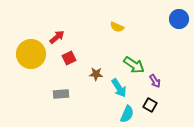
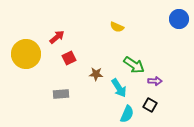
yellow circle: moved 5 px left
purple arrow: rotated 56 degrees counterclockwise
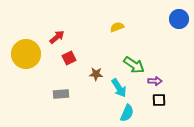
yellow semicircle: rotated 136 degrees clockwise
black square: moved 9 px right, 5 px up; rotated 32 degrees counterclockwise
cyan semicircle: moved 1 px up
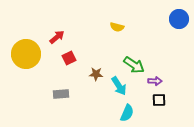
yellow semicircle: rotated 144 degrees counterclockwise
cyan arrow: moved 2 px up
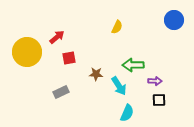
blue circle: moved 5 px left, 1 px down
yellow semicircle: rotated 80 degrees counterclockwise
yellow circle: moved 1 px right, 2 px up
red square: rotated 16 degrees clockwise
green arrow: moved 1 px left; rotated 145 degrees clockwise
gray rectangle: moved 2 px up; rotated 21 degrees counterclockwise
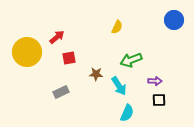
green arrow: moved 2 px left, 5 px up; rotated 20 degrees counterclockwise
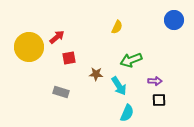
yellow circle: moved 2 px right, 5 px up
gray rectangle: rotated 42 degrees clockwise
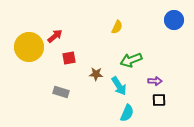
red arrow: moved 2 px left, 1 px up
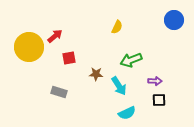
gray rectangle: moved 2 px left
cyan semicircle: rotated 42 degrees clockwise
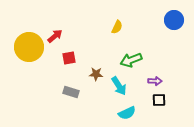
gray rectangle: moved 12 px right
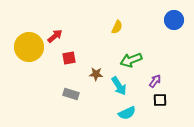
purple arrow: rotated 56 degrees counterclockwise
gray rectangle: moved 2 px down
black square: moved 1 px right
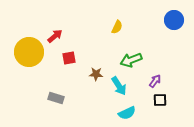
yellow circle: moved 5 px down
gray rectangle: moved 15 px left, 4 px down
